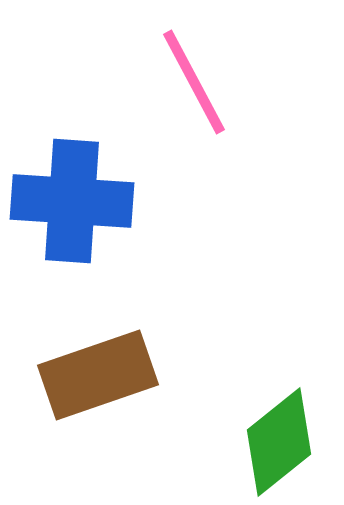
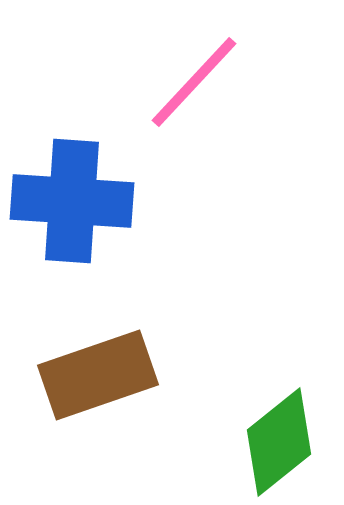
pink line: rotated 71 degrees clockwise
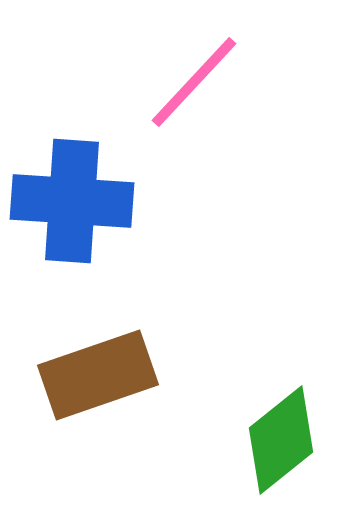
green diamond: moved 2 px right, 2 px up
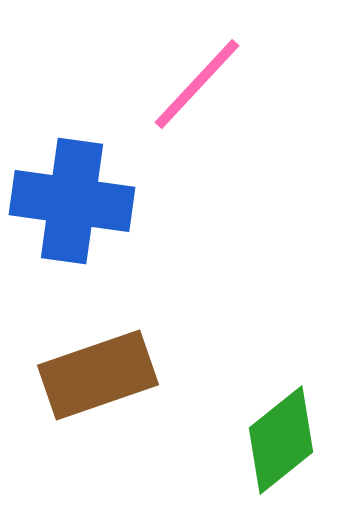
pink line: moved 3 px right, 2 px down
blue cross: rotated 4 degrees clockwise
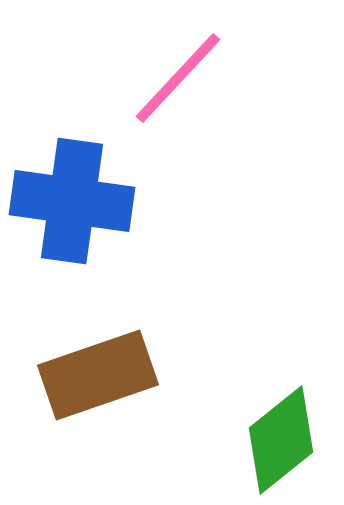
pink line: moved 19 px left, 6 px up
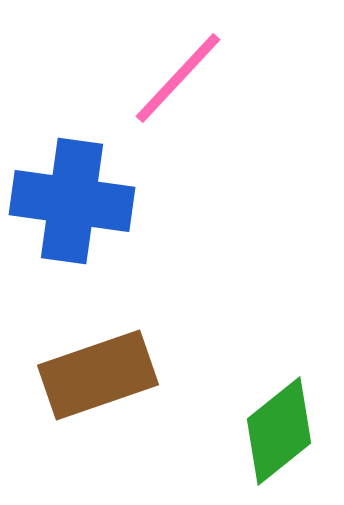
green diamond: moved 2 px left, 9 px up
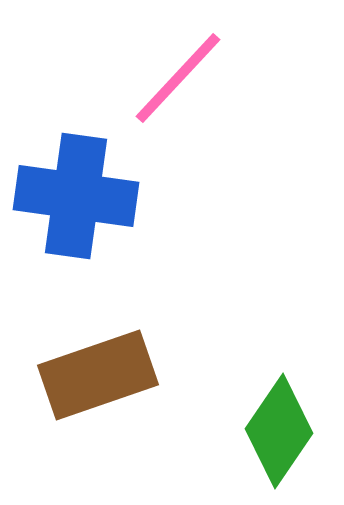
blue cross: moved 4 px right, 5 px up
green diamond: rotated 17 degrees counterclockwise
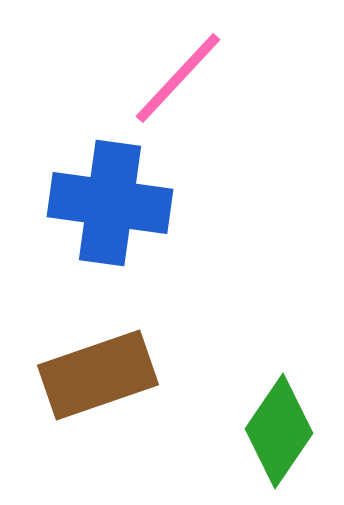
blue cross: moved 34 px right, 7 px down
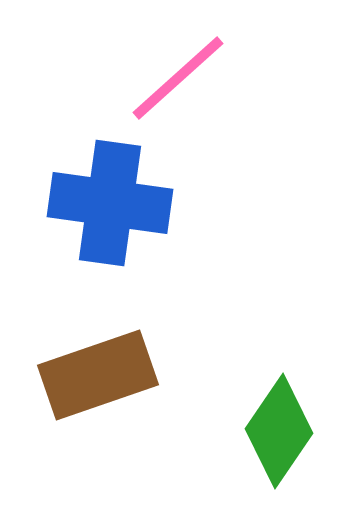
pink line: rotated 5 degrees clockwise
